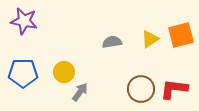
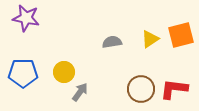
purple star: moved 2 px right, 3 px up
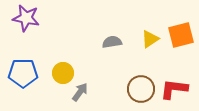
yellow circle: moved 1 px left, 1 px down
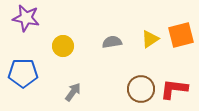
yellow circle: moved 27 px up
gray arrow: moved 7 px left
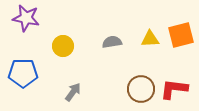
yellow triangle: rotated 30 degrees clockwise
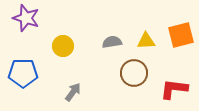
purple star: rotated 8 degrees clockwise
yellow triangle: moved 4 px left, 2 px down
brown circle: moved 7 px left, 16 px up
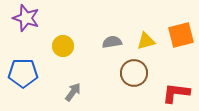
yellow triangle: rotated 12 degrees counterclockwise
red L-shape: moved 2 px right, 4 px down
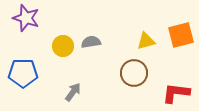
gray semicircle: moved 21 px left
